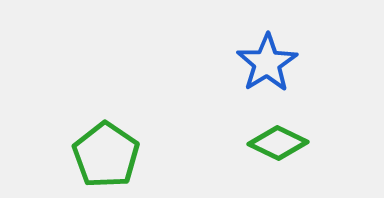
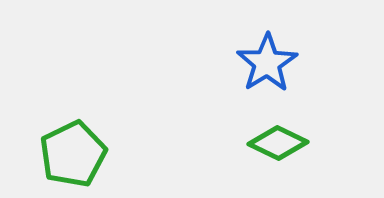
green pentagon: moved 33 px left, 1 px up; rotated 12 degrees clockwise
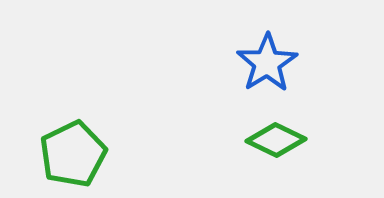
green diamond: moved 2 px left, 3 px up
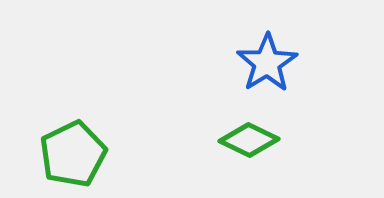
green diamond: moved 27 px left
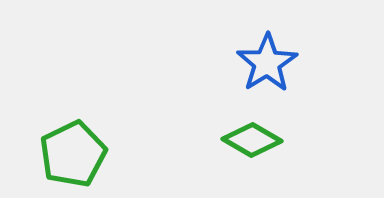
green diamond: moved 3 px right; rotated 4 degrees clockwise
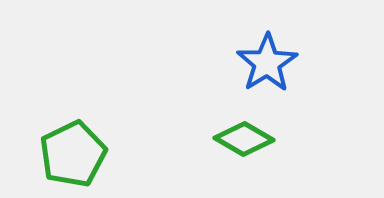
green diamond: moved 8 px left, 1 px up
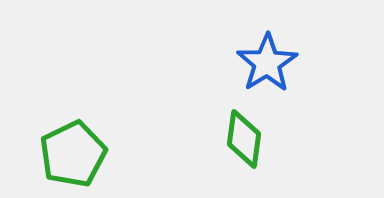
green diamond: rotated 68 degrees clockwise
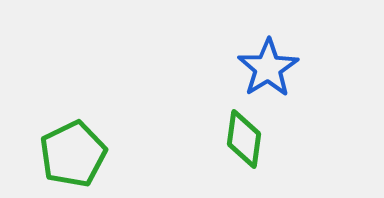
blue star: moved 1 px right, 5 px down
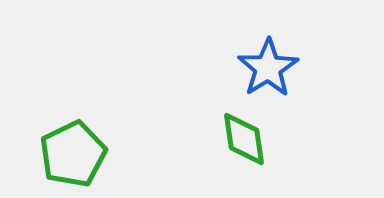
green diamond: rotated 16 degrees counterclockwise
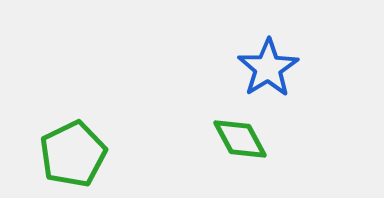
green diamond: moved 4 px left; rotated 20 degrees counterclockwise
